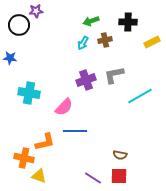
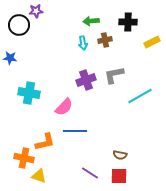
green arrow: rotated 14 degrees clockwise
cyan arrow: rotated 40 degrees counterclockwise
purple line: moved 3 px left, 5 px up
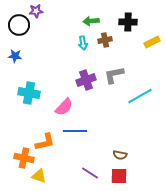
blue star: moved 5 px right, 2 px up
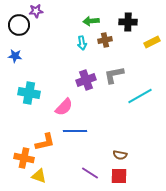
cyan arrow: moved 1 px left
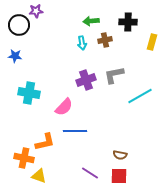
yellow rectangle: rotated 49 degrees counterclockwise
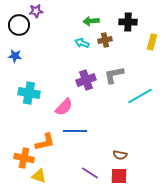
cyan arrow: rotated 120 degrees clockwise
